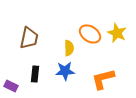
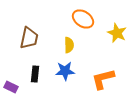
orange ellipse: moved 7 px left, 15 px up
yellow semicircle: moved 3 px up
purple rectangle: moved 1 px down
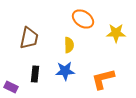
yellow star: moved 1 px left; rotated 24 degrees counterclockwise
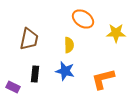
brown trapezoid: moved 1 px down
blue star: rotated 18 degrees clockwise
purple rectangle: moved 2 px right
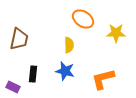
brown trapezoid: moved 10 px left
black rectangle: moved 2 px left
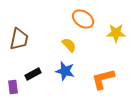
yellow semicircle: rotated 42 degrees counterclockwise
black rectangle: rotated 56 degrees clockwise
purple rectangle: rotated 56 degrees clockwise
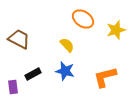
yellow star: moved 3 px up; rotated 18 degrees counterclockwise
brown trapezoid: rotated 75 degrees counterclockwise
yellow semicircle: moved 2 px left
orange L-shape: moved 2 px right, 2 px up
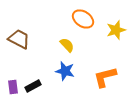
black rectangle: moved 12 px down
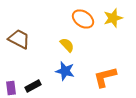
yellow star: moved 3 px left, 12 px up
purple rectangle: moved 2 px left, 1 px down
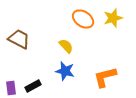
yellow semicircle: moved 1 px left, 1 px down
